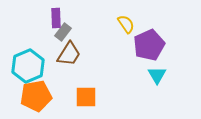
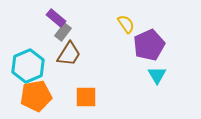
purple rectangle: rotated 48 degrees counterclockwise
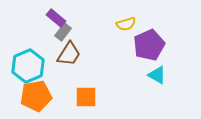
yellow semicircle: rotated 108 degrees clockwise
cyan triangle: rotated 30 degrees counterclockwise
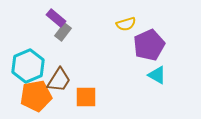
brown trapezoid: moved 10 px left, 26 px down
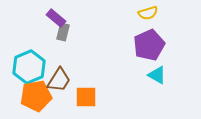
yellow semicircle: moved 22 px right, 11 px up
gray rectangle: rotated 24 degrees counterclockwise
cyan hexagon: moved 1 px right, 1 px down
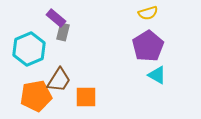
purple pentagon: moved 1 px left, 1 px down; rotated 8 degrees counterclockwise
cyan hexagon: moved 18 px up
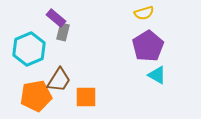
yellow semicircle: moved 4 px left
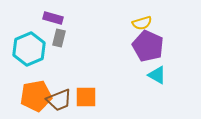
yellow semicircle: moved 2 px left, 10 px down
purple rectangle: moved 3 px left; rotated 24 degrees counterclockwise
gray rectangle: moved 4 px left, 6 px down
purple pentagon: rotated 16 degrees counterclockwise
brown trapezoid: moved 20 px down; rotated 36 degrees clockwise
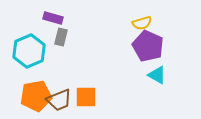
gray rectangle: moved 2 px right, 1 px up
cyan hexagon: moved 2 px down
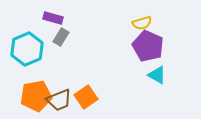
gray rectangle: rotated 18 degrees clockwise
cyan hexagon: moved 2 px left, 2 px up
orange square: rotated 35 degrees counterclockwise
